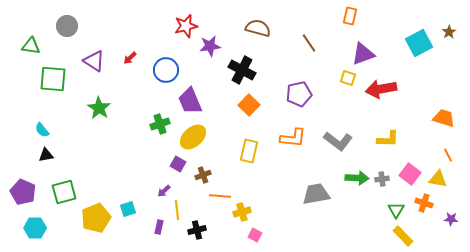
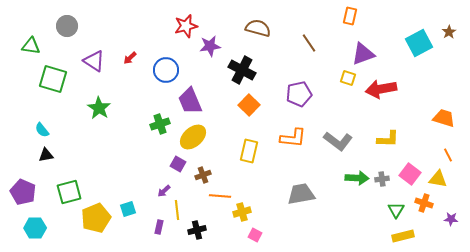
green square at (53, 79): rotated 12 degrees clockwise
green square at (64, 192): moved 5 px right
gray trapezoid at (316, 194): moved 15 px left
yellow rectangle at (403, 236): rotated 60 degrees counterclockwise
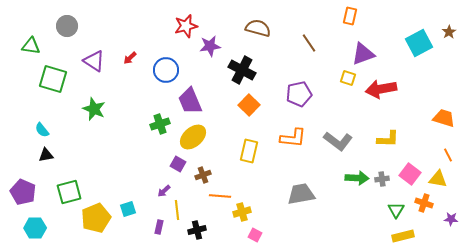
green star at (99, 108): moved 5 px left, 1 px down; rotated 10 degrees counterclockwise
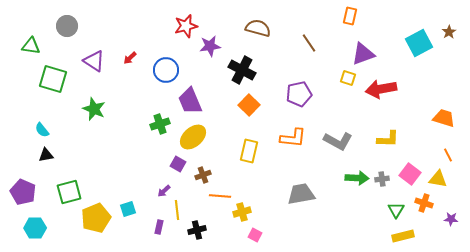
gray L-shape at (338, 141): rotated 8 degrees counterclockwise
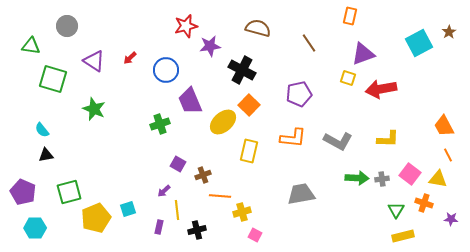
orange trapezoid at (444, 118): moved 8 px down; rotated 135 degrees counterclockwise
yellow ellipse at (193, 137): moved 30 px right, 15 px up
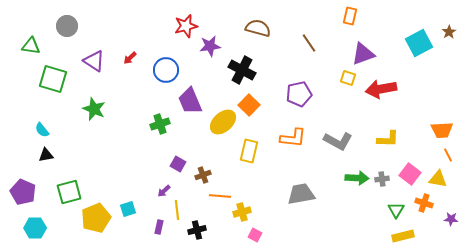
orange trapezoid at (444, 126): moved 2 px left, 4 px down; rotated 65 degrees counterclockwise
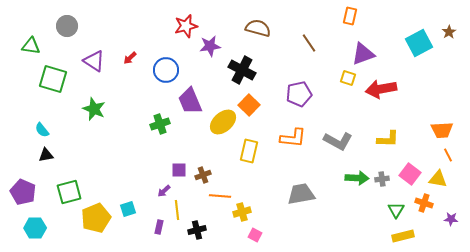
purple square at (178, 164): moved 1 px right, 6 px down; rotated 28 degrees counterclockwise
